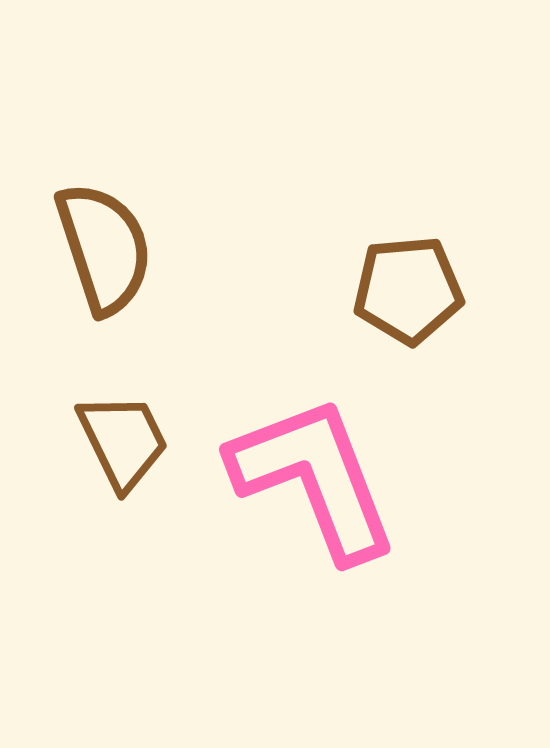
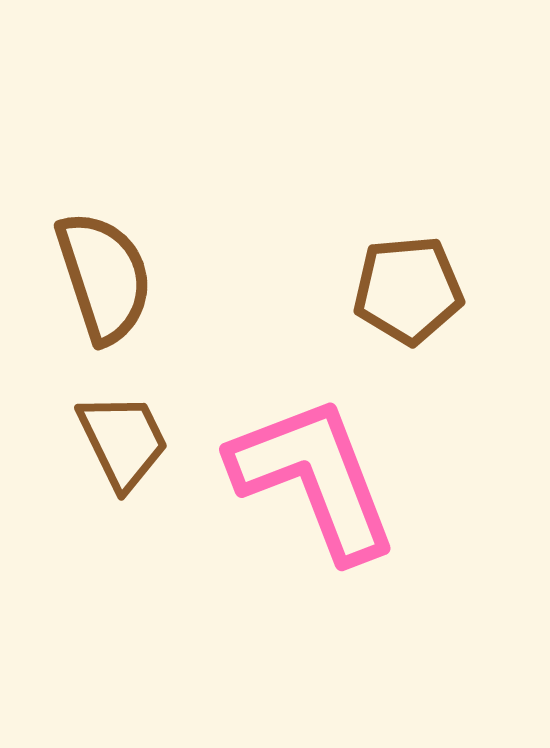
brown semicircle: moved 29 px down
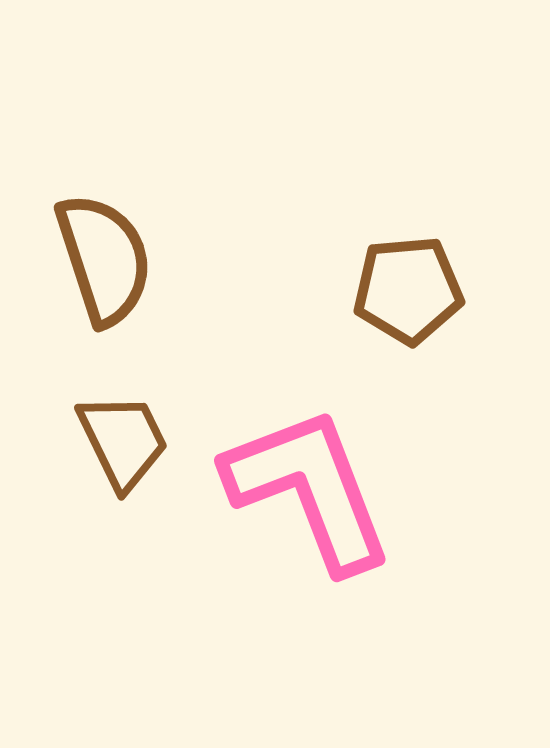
brown semicircle: moved 18 px up
pink L-shape: moved 5 px left, 11 px down
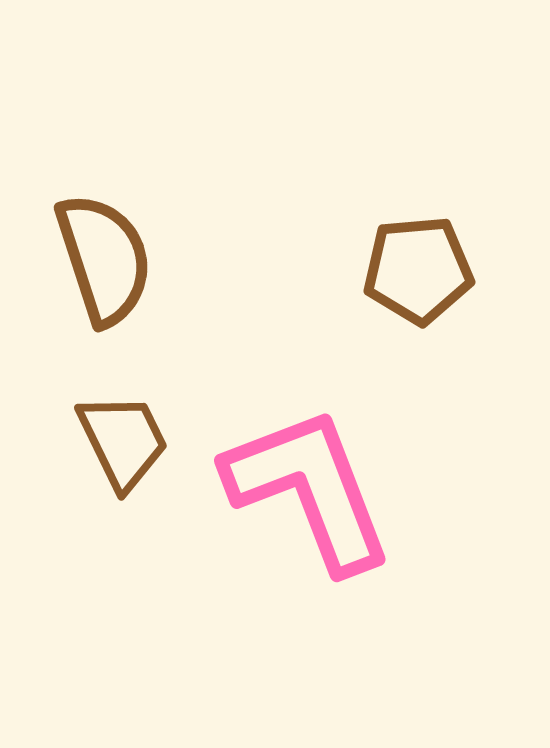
brown pentagon: moved 10 px right, 20 px up
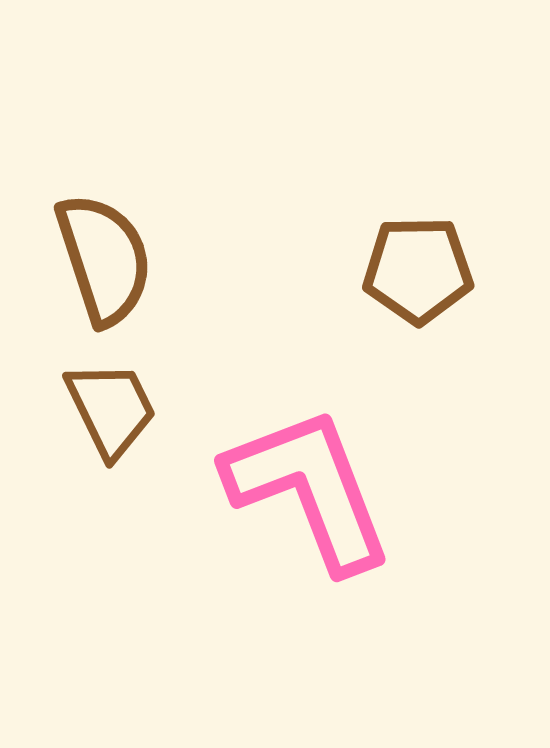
brown pentagon: rotated 4 degrees clockwise
brown trapezoid: moved 12 px left, 32 px up
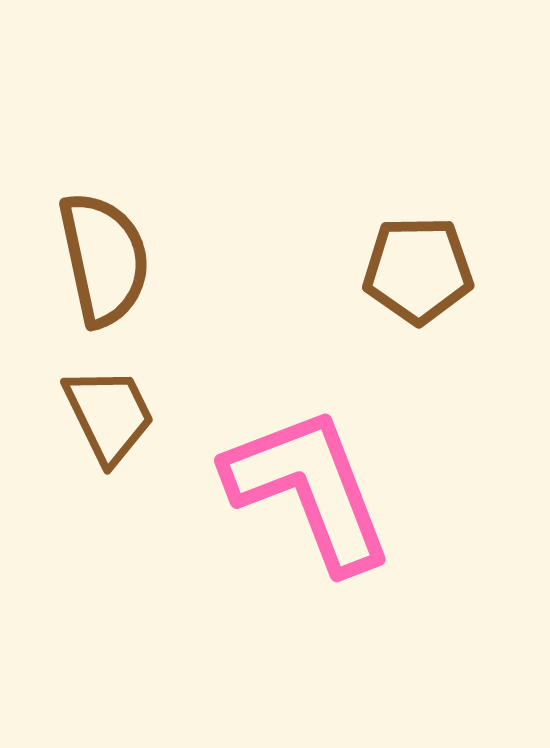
brown semicircle: rotated 6 degrees clockwise
brown trapezoid: moved 2 px left, 6 px down
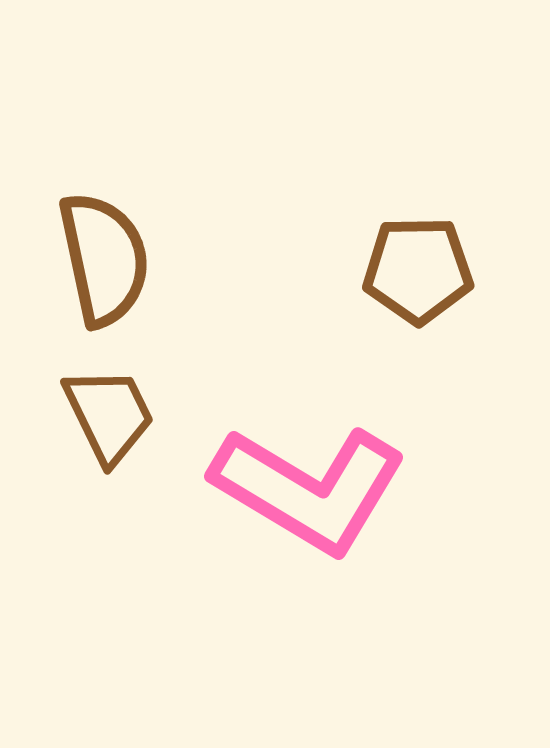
pink L-shape: rotated 142 degrees clockwise
